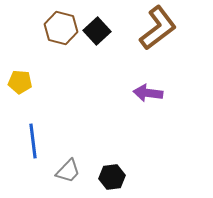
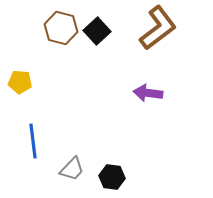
gray trapezoid: moved 4 px right, 2 px up
black hexagon: rotated 15 degrees clockwise
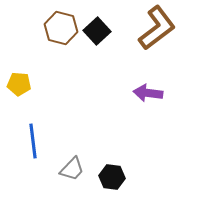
brown L-shape: moved 1 px left
yellow pentagon: moved 1 px left, 2 px down
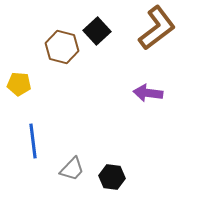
brown hexagon: moved 1 px right, 19 px down
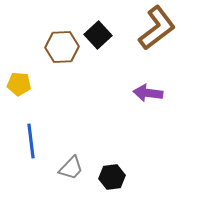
black square: moved 1 px right, 4 px down
brown hexagon: rotated 16 degrees counterclockwise
blue line: moved 2 px left
gray trapezoid: moved 1 px left, 1 px up
black hexagon: rotated 15 degrees counterclockwise
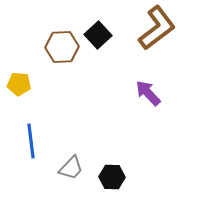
purple arrow: rotated 40 degrees clockwise
black hexagon: rotated 10 degrees clockwise
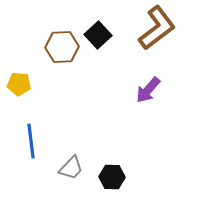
purple arrow: moved 3 px up; rotated 96 degrees counterclockwise
